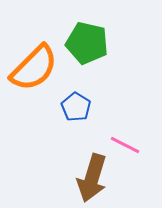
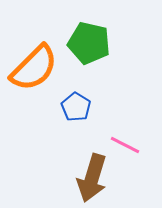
green pentagon: moved 2 px right
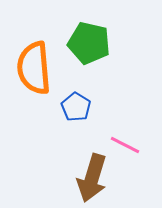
orange semicircle: rotated 130 degrees clockwise
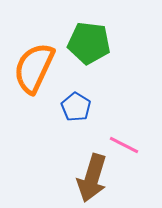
green pentagon: rotated 6 degrees counterclockwise
orange semicircle: rotated 30 degrees clockwise
pink line: moved 1 px left
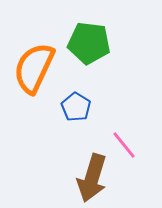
pink line: rotated 24 degrees clockwise
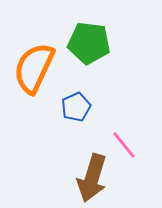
blue pentagon: rotated 16 degrees clockwise
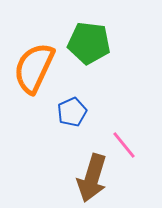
blue pentagon: moved 4 px left, 5 px down
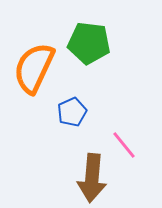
brown arrow: rotated 12 degrees counterclockwise
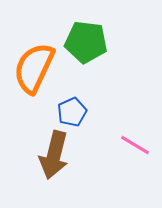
green pentagon: moved 3 px left, 1 px up
pink line: moved 11 px right; rotated 20 degrees counterclockwise
brown arrow: moved 38 px left, 23 px up; rotated 9 degrees clockwise
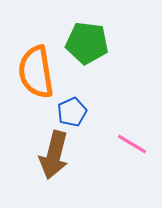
green pentagon: moved 1 px right, 1 px down
orange semicircle: moved 2 px right, 4 px down; rotated 34 degrees counterclockwise
pink line: moved 3 px left, 1 px up
